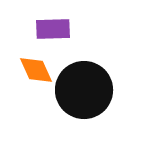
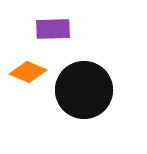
orange diamond: moved 8 px left, 2 px down; rotated 42 degrees counterclockwise
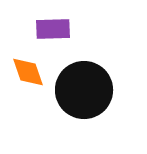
orange diamond: rotated 48 degrees clockwise
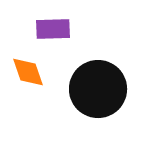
black circle: moved 14 px right, 1 px up
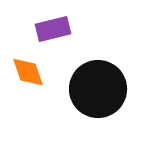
purple rectangle: rotated 12 degrees counterclockwise
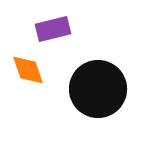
orange diamond: moved 2 px up
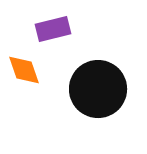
orange diamond: moved 4 px left
